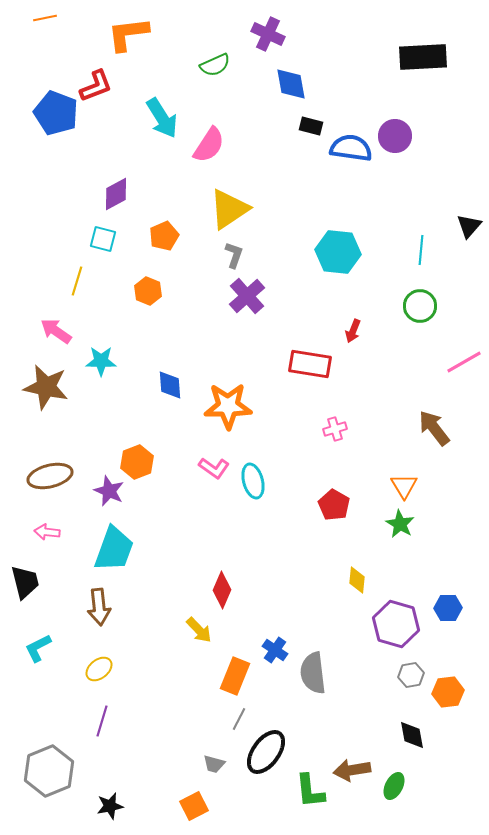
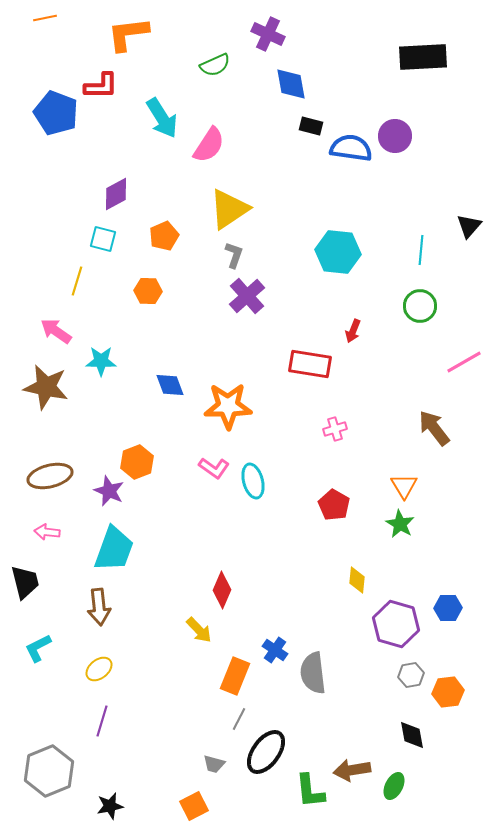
red L-shape at (96, 86): moved 5 px right; rotated 21 degrees clockwise
orange hexagon at (148, 291): rotated 20 degrees counterclockwise
blue diamond at (170, 385): rotated 16 degrees counterclockwise
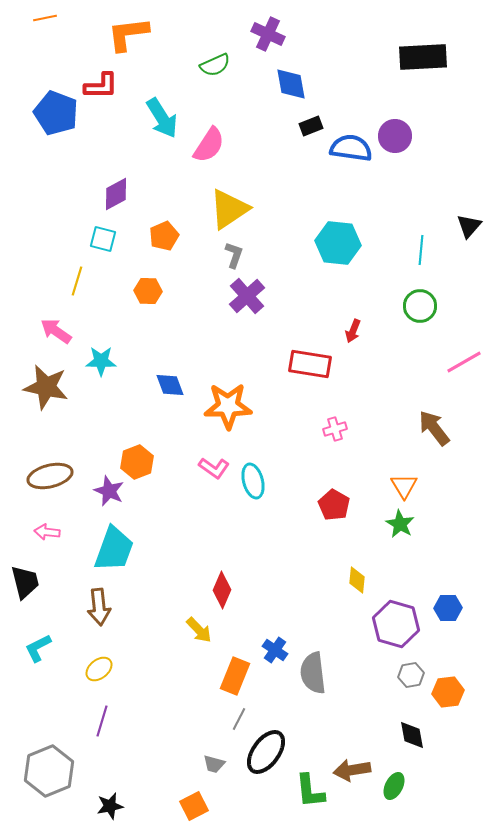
black rectangle at (311, 126): rotated 35 degrees counterclockwise
cyan hexagon at (338, 252): moved 9 px up
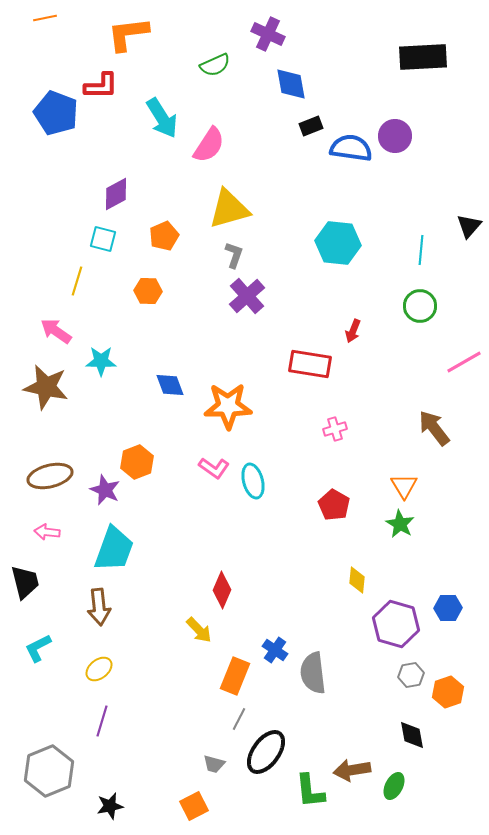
yellow triangle at (229, 209): rotated 18 degrees clockwise
purple star at (109, 491): moved 4 px left, 1 px up
orange hexagon at (448, 692): rotated 12 degrees counterclockwise
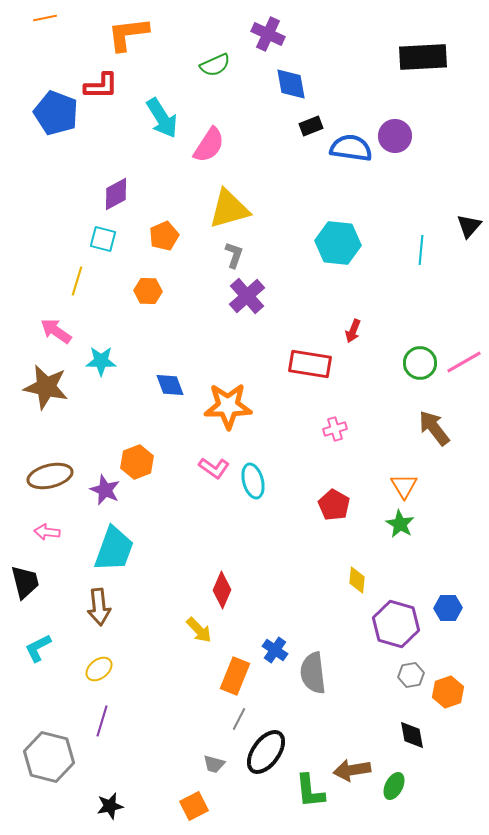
green circle at (420, 306): moved 57 px down
gray hexagon at (49, 771): moved 14 px up; rotated 24 degrees counterclockwise
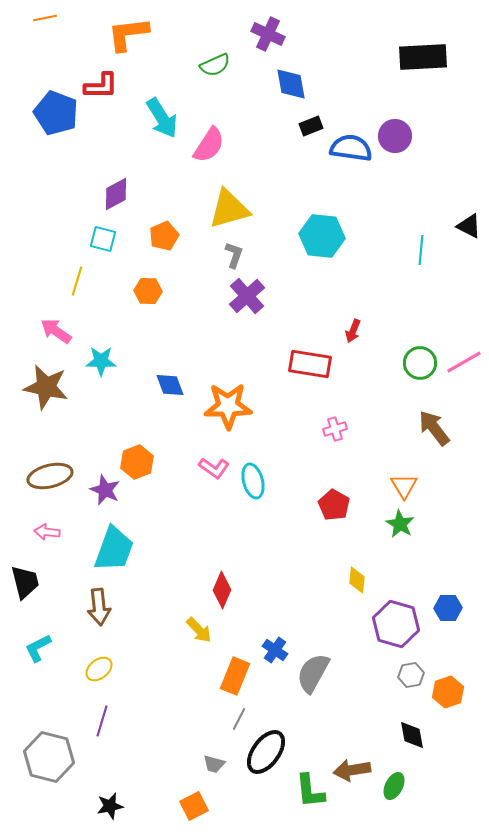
black triangle at (469, 226): rotated 44 degrees counterclockwise
cyan hexagon at (338, 243): moved 16 px left, 7 px up
gray semicircle at (313, 673): rotated 36 degrees clockwise
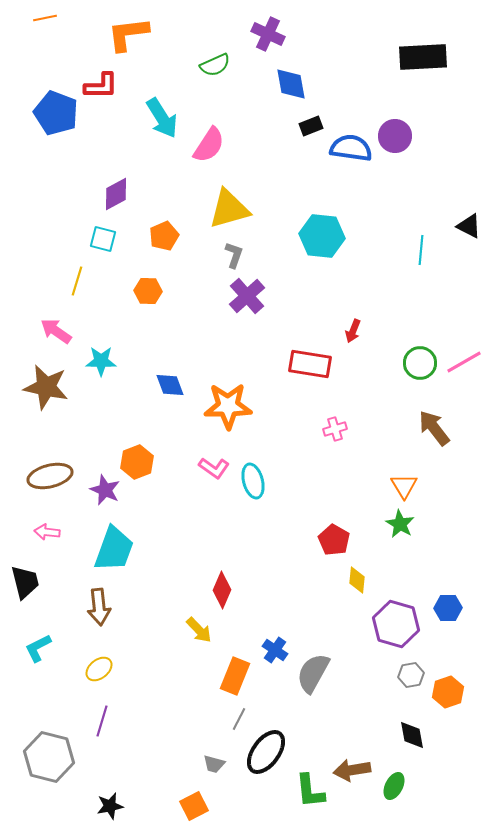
red pentagon at (334, 505): moved 35 px down
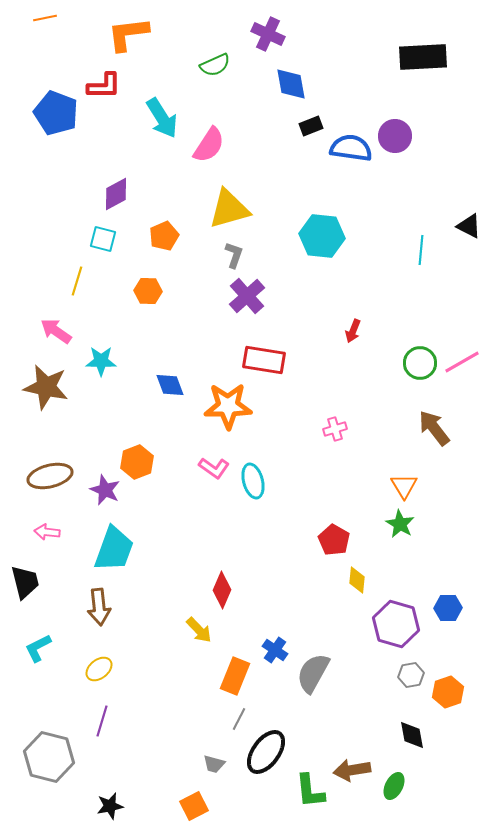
red L-shape at (101, 86): moved 3 px right
pink line at (464, 362): moved 2 px left
red rectangle at (310, 364): moved 46 px left, 4 px up
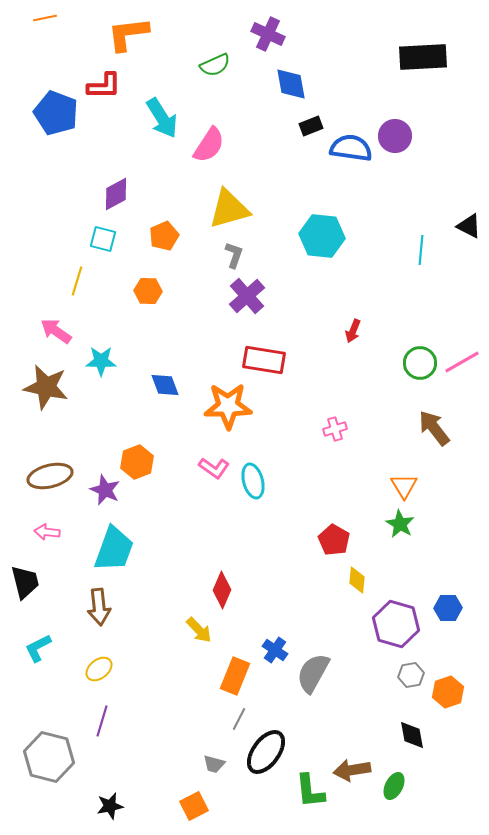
blue diamond at (170, 385): moved 5 px left
